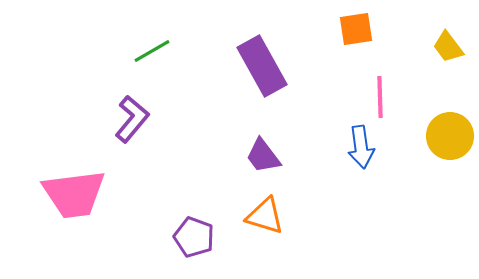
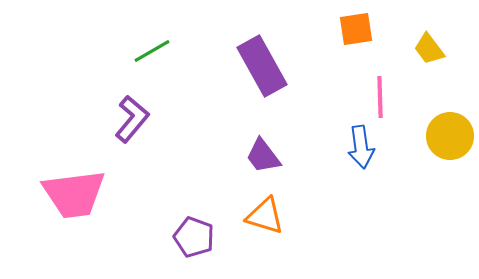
yellow trapezoid: moved 19 px left, 2 px down
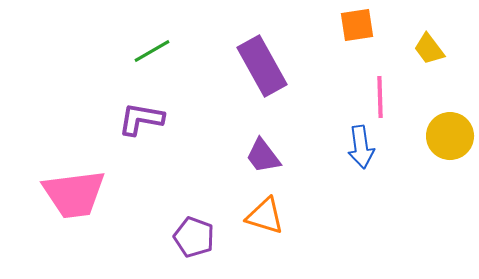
orange square: moved 1 px right, 4 px up
purple L-shape: moved 9 px right; rotated 120 degrees counterclockwise
